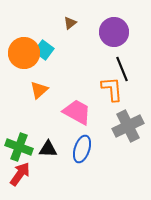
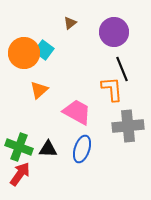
gray cross: rotated 20 degrees clockwise
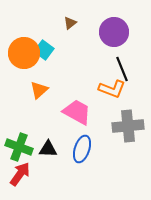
orange L-shape: rotated 116 degrees clockwise
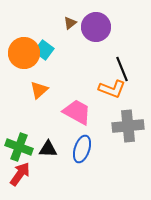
purple circle: moved 18 px left, 5 px up
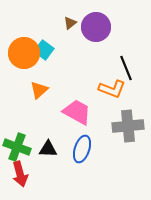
black line: moved 4 px right, 1 px up
green cross: moved 2 px left
red arrow: rotated 130 degrees clockwise
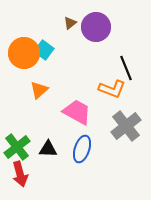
gray cross: moved 2 px left; rotated 32 degrees counterclockwise
green cross: rotated 32 degrees clockwise
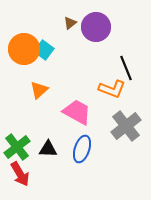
orange circle: moved 4 px up
red arrow: rotated 15 degrees counterclockwise
